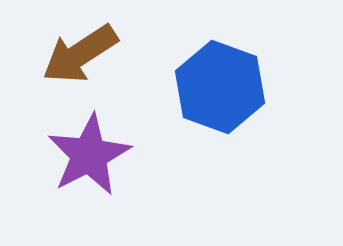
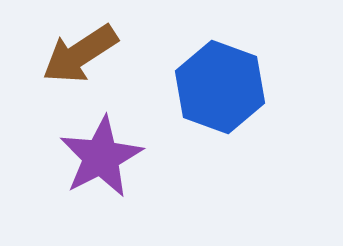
purple star: moved 12 px right, 2 px down
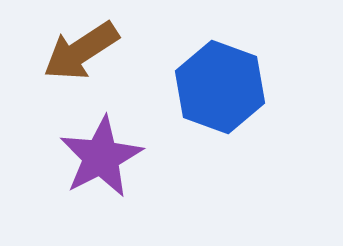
brown arrow: moved 1 px right, 3 px up
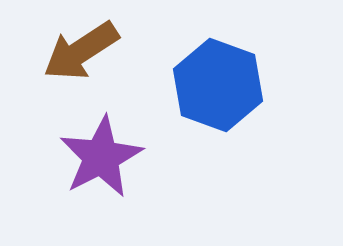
blue hexagon: moved 2 px left, 2 px up
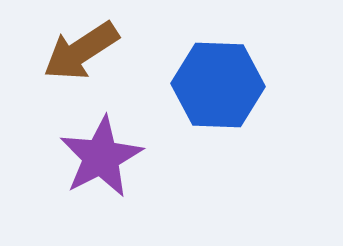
blue hexagon: rotated 18 degrees counterclockwise
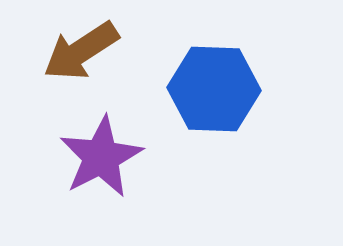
blue hexagon: moved 4 px left, 4 px down
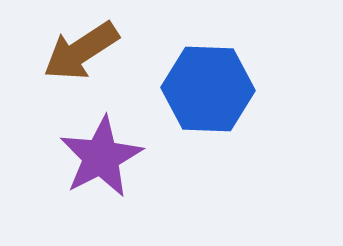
blue hexagon: moved 6 px left
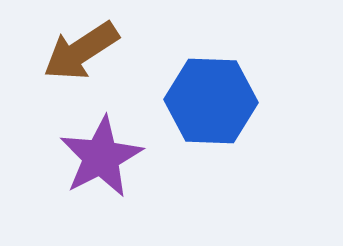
blue hexagon: moved 3 px right, 12 px down
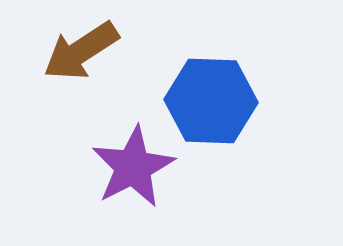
purple star: moved 32 px right, 10 px down
